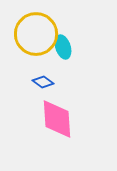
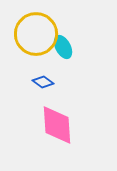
cyan ellipse: rotated 10 degrees counterclockwise
pink diamond: moved 6 px down
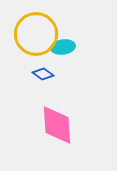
cyan ellipse: rotated 70 degrees counterclockwise
blue diamond: moved 8 px up
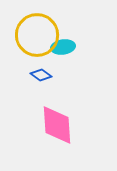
yellow circle: moved 1 px right, 1 px down
blue diamond: moved 2 px left, 1 px down
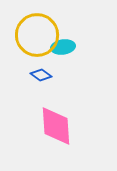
pink diamond: moved 1 px left, 1 px down
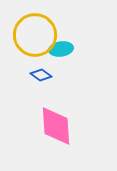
yellow circle: moved 2 px left
cyan ellipse: moved 2 px left, 2 px down
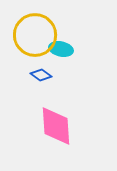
cyan ellipse: rotated 20 degrees clockwise
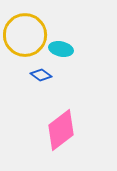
yellow circle: moved 10 px left
pink diamond: moved 5 px right, 4 px down; rotated 57 degrees clockwise
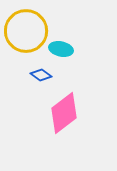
yellow circle: moved 1 px right, 4 px up
pink diamond: moved 3 px right, 17 px up
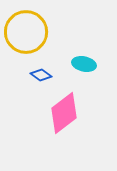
yellow circle: moved 1 px down
cyan ellipse: moved 23 px right, 15 px down
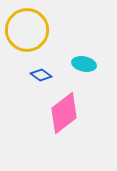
yellow circle: moved 1 px right, 2 px up
